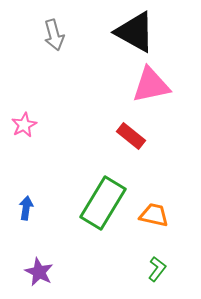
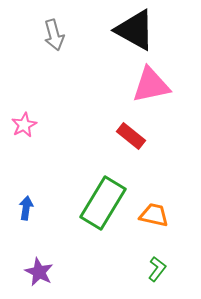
black triangle: moved 2 px up
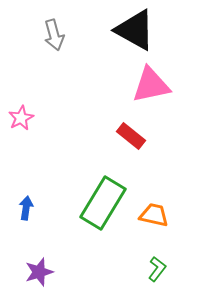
pink star: moved 3 px left, 7 px up
purple star: rotated 28 degrees clockwise
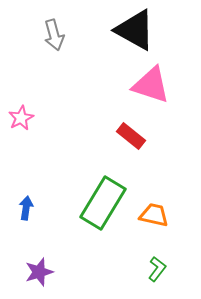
pink triangle: rotated 30 degrees clockwise
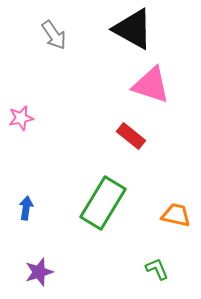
black triangle: moved 2 px left, 1 px up
gray arrow: rotated 20 degrees counterclockwise
pink star: rotated 15 degrees clockwise
orange trapezoid: moved 22 px right
green L-shape: rotated 60 degrees counterclockwise
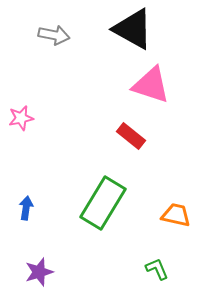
gray arrow: rotated 44 degrees counterclockwise
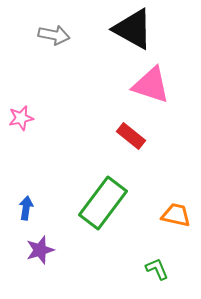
green rectangle: rotated 6 degrees clockwise
purple star: moved 1 px right, 22 px up
